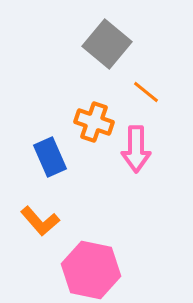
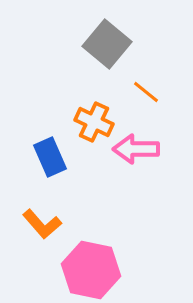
orange cross: rotated 6 degrees clockwise
pink arrow: rotated 90 degrees clockwise
orange L-shape: moved 2 px right, 3 px down
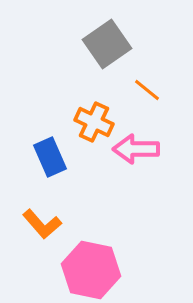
gray square: rotated 15 degrees clockwise
orange line: moved 1 px right, 2 px up
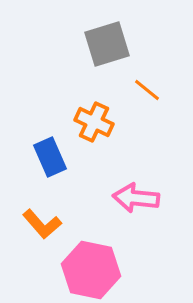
gray square: rotated 18 degrees clockwise
pink arrow: moved 49 px down; rotated 6 degrees clockwise
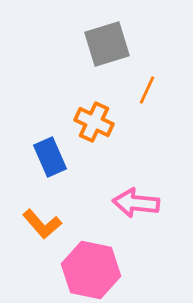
orange line: rotated 76 degrees clockwise
pink arrow: moved 5 px down
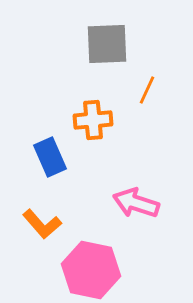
gray square: rotated 15 degrees clockwise
orange cross: moved 1 px left, 2 px up; rotated 30 degrees counterclockwise
pink arrow: rotated 12 degrees clockwise
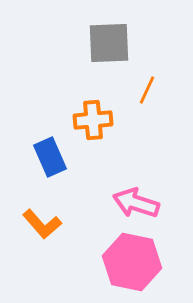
gray square: moved 2 px right, 1 px up
pink hexagon: moved 41 px right, 8 px up
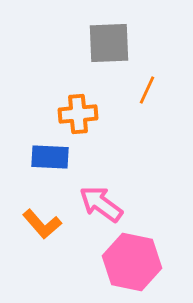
orange cross: moved 15 px left, 6 px up
blue rectangle: rotated 63 degrees counterclockwise
pink arrow: moved 35 px left, 1 px down; rotated 18 degrees clockwise
